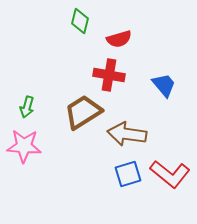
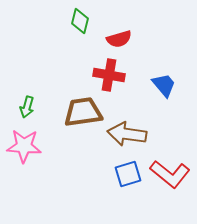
brown trapezoid: rotated 24 degrees clockwise
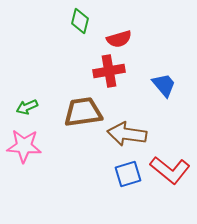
red cross: moved 4 px up; rotated 20 degrees counterclockwise
green arrow: rotated 50 degrees clockwise
red L-shape: moved 4 px up
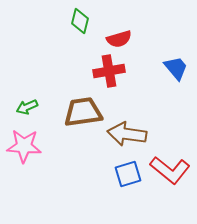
blue trapezoid: moved 12 px right, 17 px up
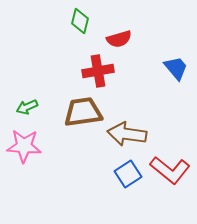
red cross: moved 11 px left
blue square: rotated 16 degrees counterclockwise
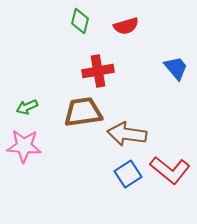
red semicircle: moved 7 px right, 13 px up
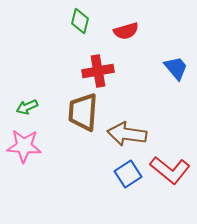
red semicircle: moved 5 px down
brown trapezoid: rotated 78 degrees counterclockwise
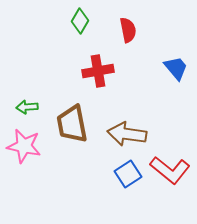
green diamond: rotated 15 degrees clockwise
red semicircle: moved 2 px right, 1 px up; rotated 85 degrees counterclockwise
green arrow: rotated 20 degrees clockwise
brown trapezoid: moved 11 px left, 12 px down; rotated 15 degrees counterclockwise
pink star: rotated 8 degrees clockwise
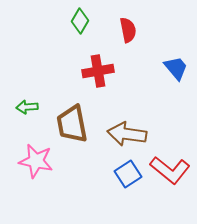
pink star: moved 12 px right, 15 px down
